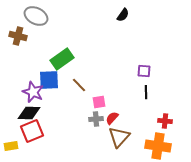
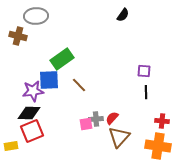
gray ellipse: rotated 30 degrees counterclockwise
purple star: moved 1 px up; rotated 30 degrees counterclockwise
pink square: moved 13 px left, 22 px down
red cross: moved 3 px left
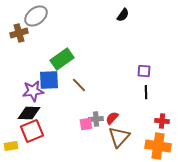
gray ellipse: rotated 35 degrees counterclockwise
brown cross: moved 1 px right, 3 px up; rotated 30 degrees counterclockwise
